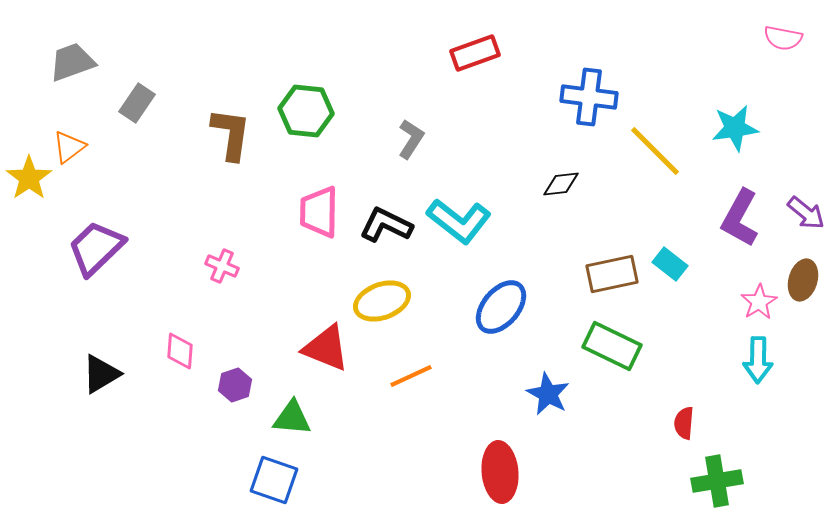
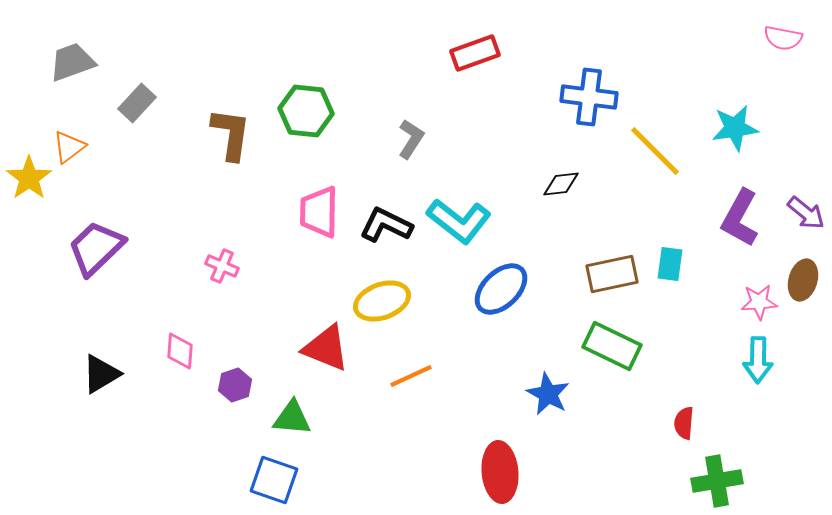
gray rectangle: rotated 9 degrees clockwise
cyan rectangle: rotated 60 degrees clockwise
pink star: rotated 27 degrees clockwise
blue ellipse: moved 18 px up; rotated 6 degrees clockwise
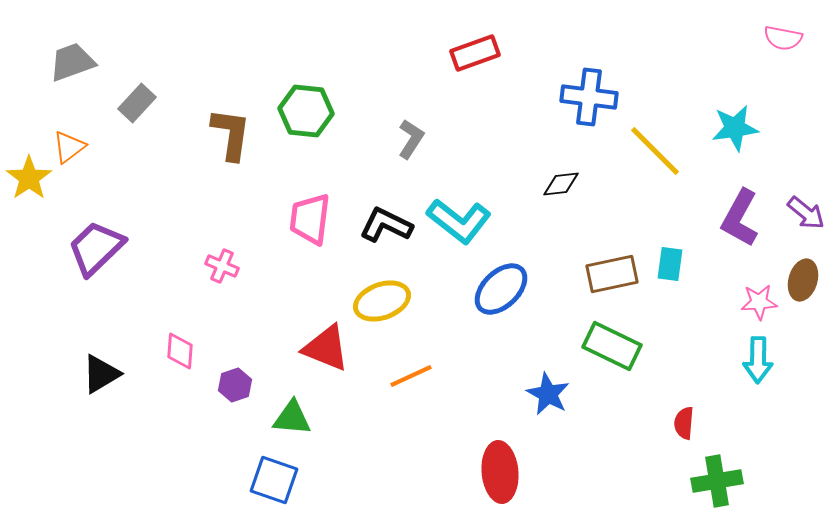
pink trapezoid: moved 9 px left, 7 px down; rotated 6 degrees clockwise
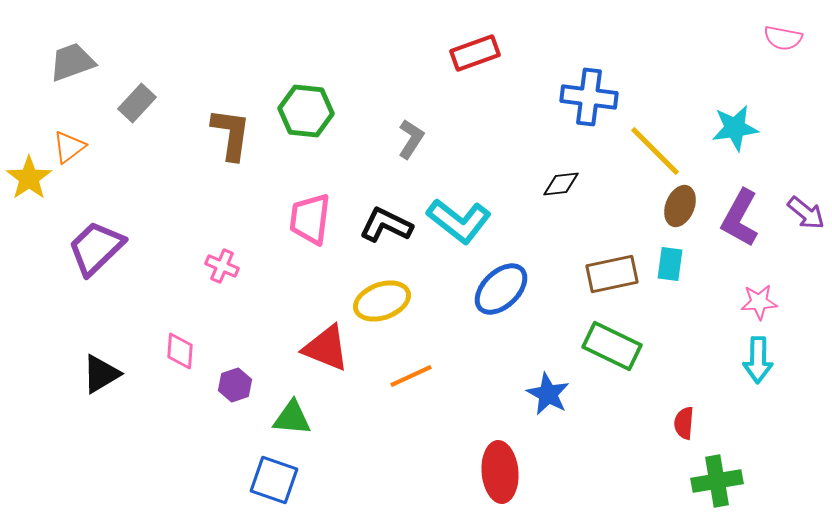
brown ellipse: moved 123 px left, 74 px up; rotated 6 degrees clockwise
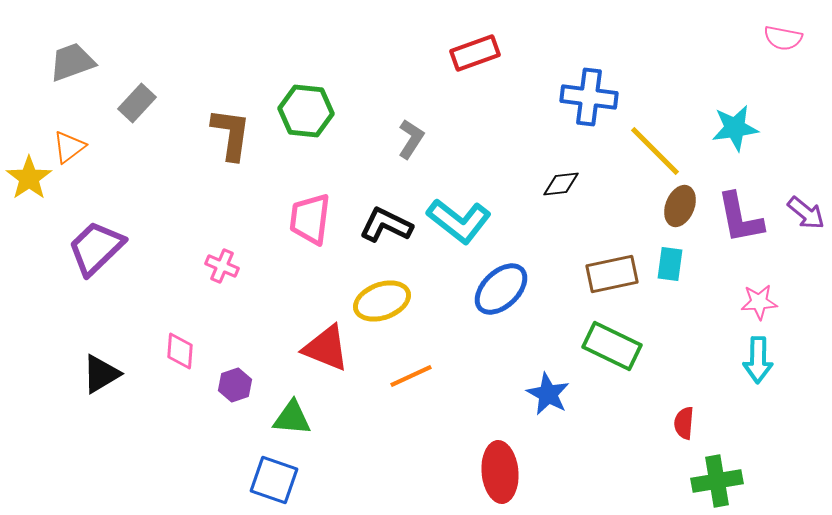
purple L-shape: rotated 40 degrees counterclockwise
